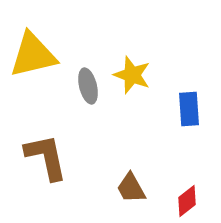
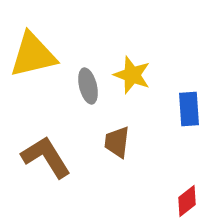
brown L-shape: rotated 20 degrees counterclockwise
brown trapezoid: moved 14 px left, 46 px up; rotated 36 degrees clockwise
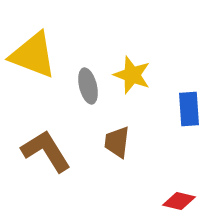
yellow triangle: rotated 34 degrees clockwise
brown L-shape: moved 6 px up
red diamond: moved 8 px left; rotated 52 degrees clockwise
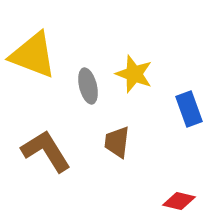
yellow star: moved 2 px right, 1 px up
blue rectangle: rotated 16 degrees counterclockwise
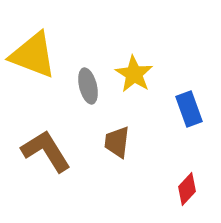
yellow star: rotated 12 degrees clockwise
red diamond: moved 8 px right, 12 px up; rotated 60 degrees counterclockwise
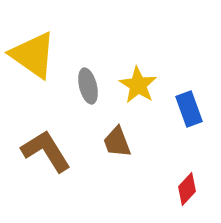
yellow triangle: rotated 14 degrees clockwise
yellow star: moved 4 px right, 11 px down
brown trapezoid: rotated 28 degrees counterclockwise
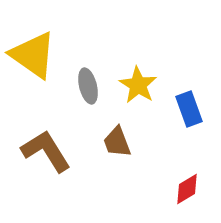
red diamond: rotated 16 degrees clockwise
